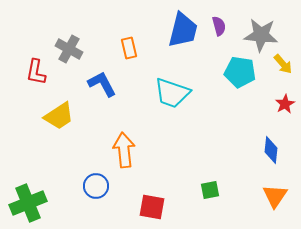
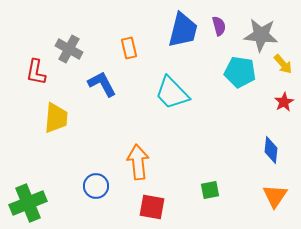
cyan trapezoid: rotated 27 degrees clockwise
red star: moved 1 px left, 2 px up
yellow trapezoid: moved 3 px left, 2 px down; rotated 52 degrees counterclockwise
orange arrow: moved 14 px right, 12 px down
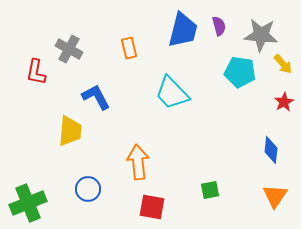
blue L-shape: moved 6 px left, 13 px down
yellow trapezoid: moved 14 px right, 13 px down
blue circle: moved 8 px left, 3 px down
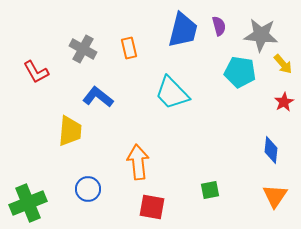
gray cross: moved 14 px right
red L-shape: rotated 40 degrees counterclockwise
blue L-shape: moved 2 px right; rotated 24 degrees counterclockwise
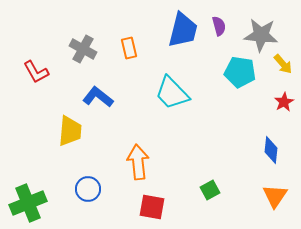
green square: rotated 18 degrees counterclockwise
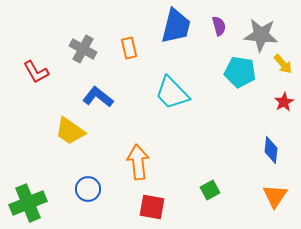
blue trapezoid: moved 7 px left, 4 px up
yellow trapezoid: rotated 120 degrees clockwise
